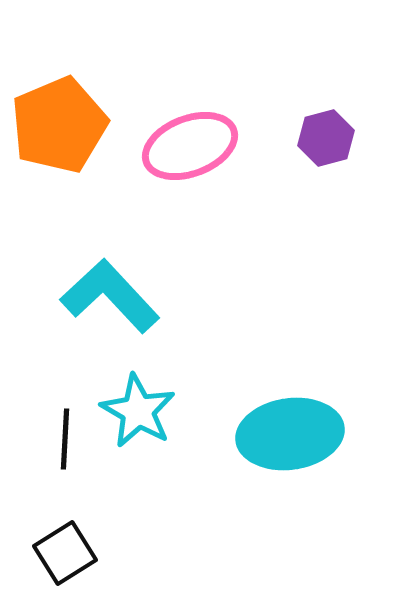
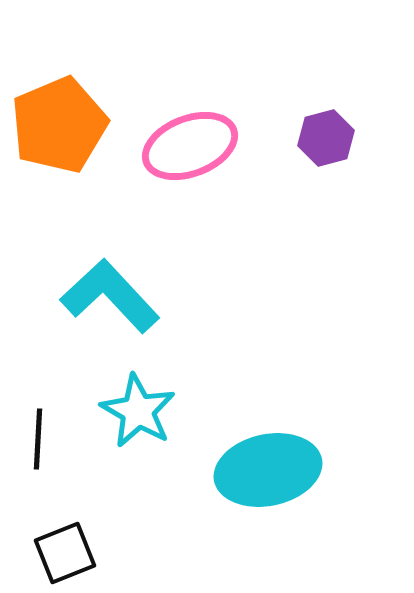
cyan ellipse: moved 22 px left, 36 px down; rotated 4 degrees counterclockwise
black line: moved 27 px left
black square: rotated 10 degrees clockwise
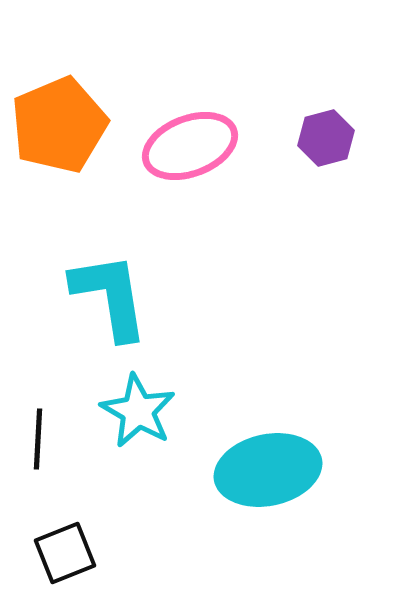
cyan L-shape: rotated 34 degrees clockwise
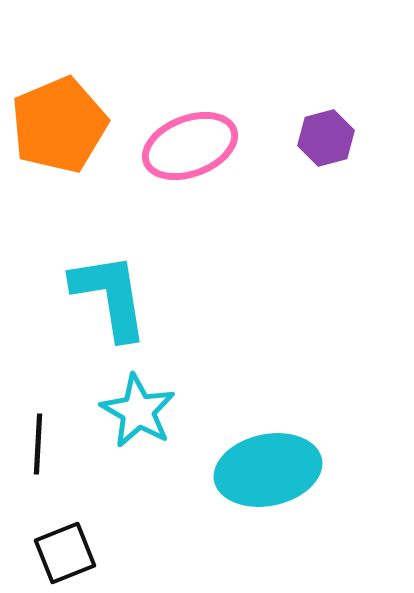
black line: moved 5 px down
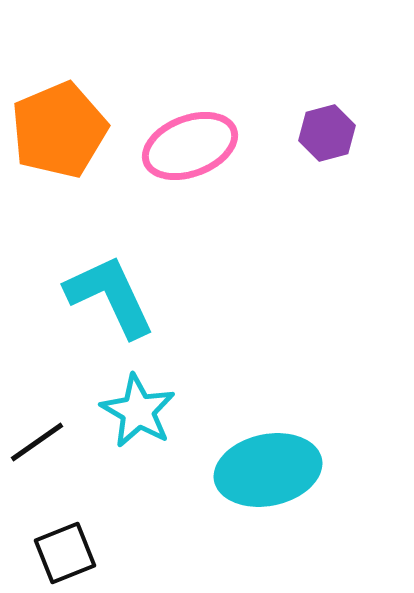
orange pentagon: moved 5 px down
purple hexagon: moved 1 px right, 5 px up
cyan L-shape: rotated 16 degrees counterclockwise
black line: moved 1 px left, 2 px up; rotated 52 degrees clockwise
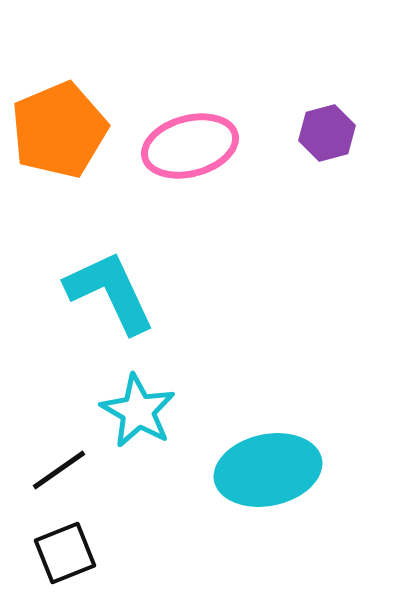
pink ellipse: rotated 6 degrees clockwise
cyan L-shape: moved 4 px up
black line: moved 22 px right, 28 px down
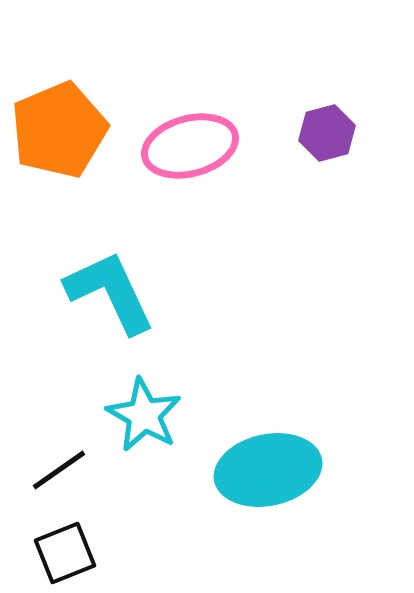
cyan star: moved 6 px right, 4 px down
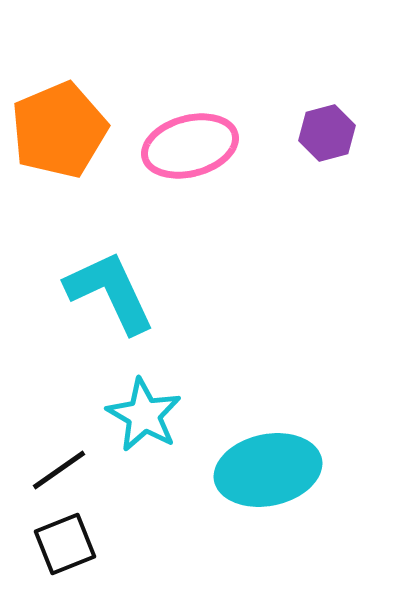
black square: moved 9 px up
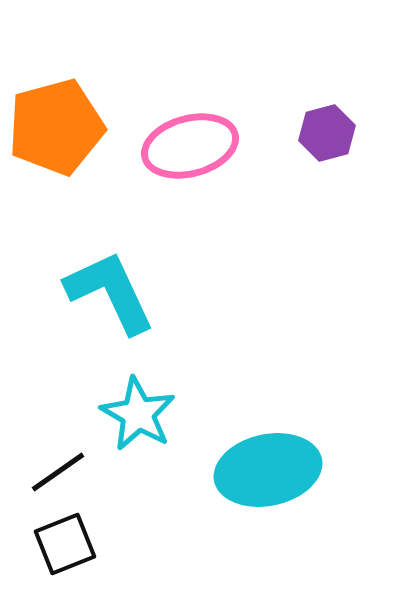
orange pentagon: moved 3 px left, 3 px up; rotated 8 degrees clockwise
cyan star: moved 6 px left, 1 px up
black line: moved 1 px left, 2 px down
